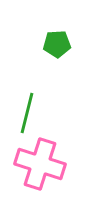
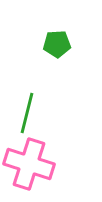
pink cross: moved 11 px left
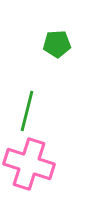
green line: moved 2 px up
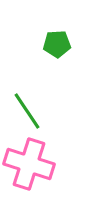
green line: rotated 48 degrees counterclockwise
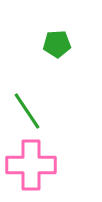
pink cross: moved 2 px right, 1 px down; rotated 18 degrees counterclockwise
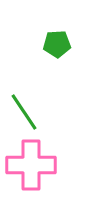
green line: moved 3 px left, 1 px down
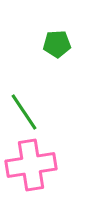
pink cross: rotated 9 degrees counterclockwise
